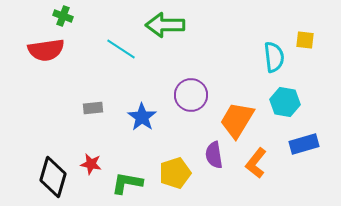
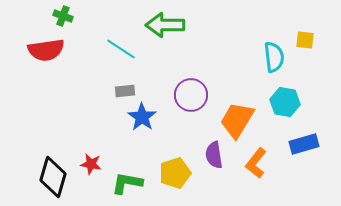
gray rectangle: moved 32 px right, 17 px up
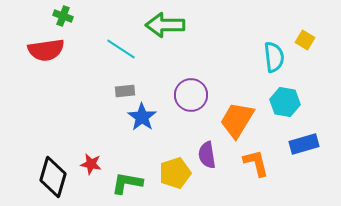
yellow square: rotated 24 degrees clockwise
purple semicircle: moved 7 px left
orange L-shape: rotated 128 degrees clockwise
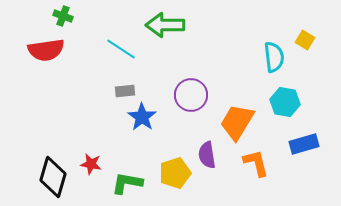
orange trapezoid: moved 2 px down
